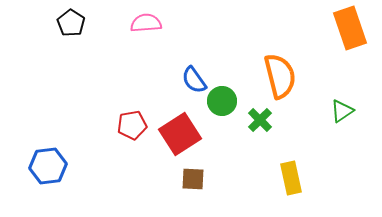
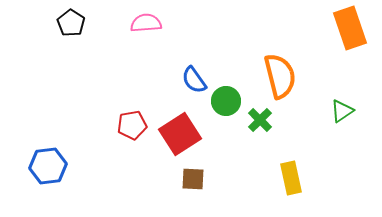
green circle: moved 4 px right
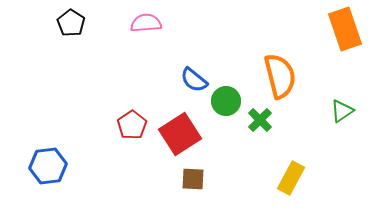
orange rectangle: moved 5 px left, 1 px down
blue semicircle: rotated 16 degrees counterclockwise
red pentagon: rotated 24 degrees counterclockwise
yellow rectangle: rotated 40 degrees clockwise
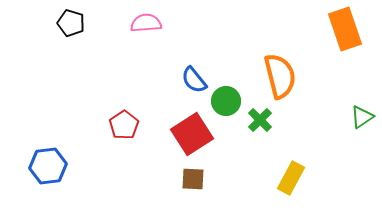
black pentagon: rotated 16 degrees counterclockwise
blue semicircle: rotated 12 degrees clockwise
green triangle: moved 20 px right, 6 px down
red pentagon: moved 8 px left
red square: moved 12 px right
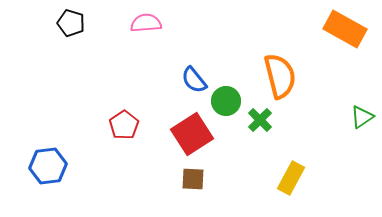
orange rectangle: rotated 42 degrees counterclockwise
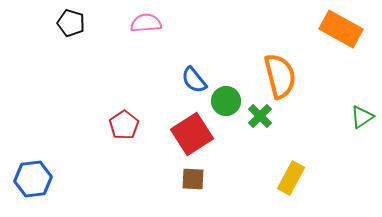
orange rectangle: moved 4 px left
green cross: moved 4 px up
blue hexagon: moved 15 px left, 13 px down
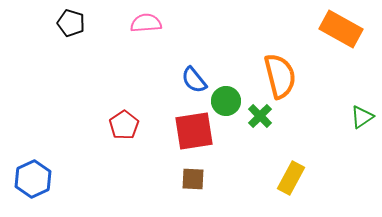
red square: moved 2 px right, 3 px up; rotated 24 degrees clockwise
blue hexagon: rotated 18 degrees counterclockwise
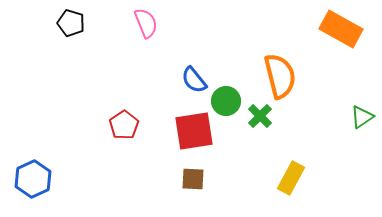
pink semicircle: rotated 72 degrees clockwise
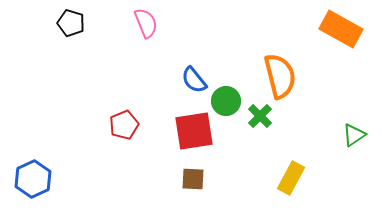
green triangle: moved 8 px left, 18 px down
red pentagon: rotated 12 degrees clockwise
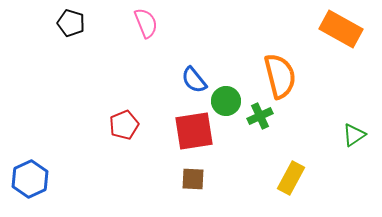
green cross: rotated 20 degrees clockwise
blue hexagon: moved 3 px left
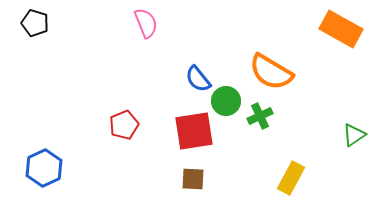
black pentagon: moved 36 px left
orange semicircle: moved 9 px left, 4 px up; rotated 135 degrees clockwise
blue semicircle: moved 4 px right, 1 px up
blue hexagon: moved 14 px right, 11 px up
